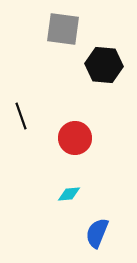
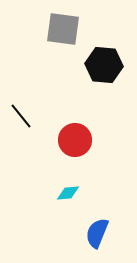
black line: rotated 20 degrees counterclockwise
red circle: moved 2 px down
cyan diamond: moved 1 px left, 1 px up
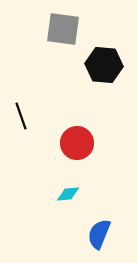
black line: rotated 20 degrees clockwise
red circle: moved 2 px right, 3 px down
cyan diamond: moved 1 px down
blue semicircle: moved 2 px right, 1 px down
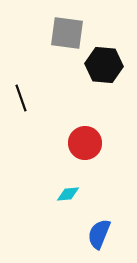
gray square: moved 4 px right, 4 px down
black line: moved 18 px up
red circle: moved 8 px right
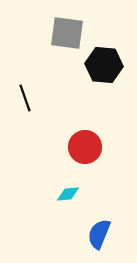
black line: moved 4 px right
red circle: moved 4 px down
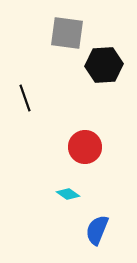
black hexagon: rotated 9 degrees counterclockwise
cyan diamond: rotated 40 degrees clockwise
blue semicircle: moved 2 px left, 4 px up
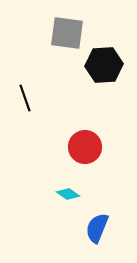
blue semicircle: moved 2 px up
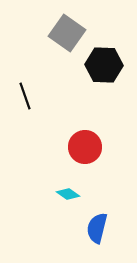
gray square: rotated 27 degrees clockwise
black hexagon: rotated 6 degrees clockwise
black line: moved 2 px up
blue semicircle: rotated 8 degrees counterclockwise
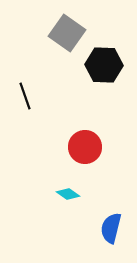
blue semicircle: moved 14 px right
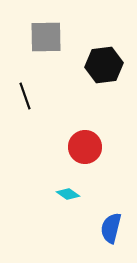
gray square: moved 21 px left, 4 px down; rotated 36 degrees counterclockwise
black hexagon: rotated 9 degrees counterclockwise
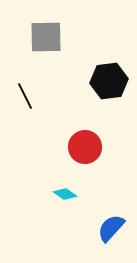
black hexagon: moved 5 px right, 16 px down
black line: rotated 8 degrees counterclockwise
cyan diamond: moved 3 px left
blue semicircle: rotated 28 degrees clockwise
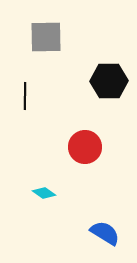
black hexagon: rotated 6 degrees clockwise
black line: rotated 28 degrees clockwise
cyan diamond: moved 21 px left, 1 px up
blue semicircle: moved 6 px left, 5 px down; rotated 80 degrees clockwise
